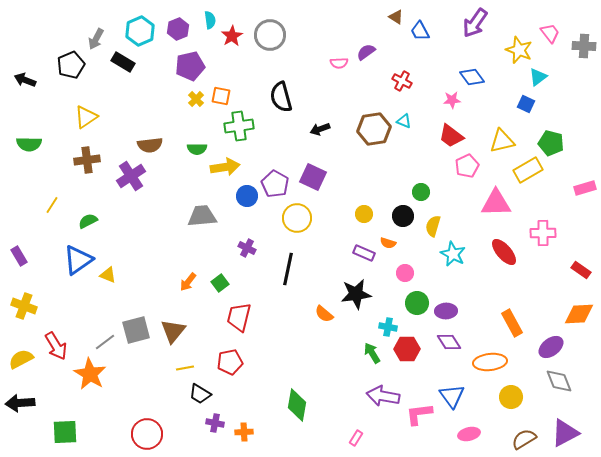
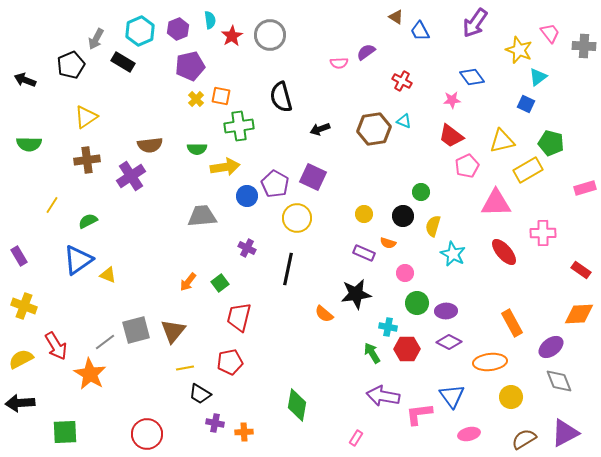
purple diamond at (449, 342): rotated 30 degrees counterclockwise
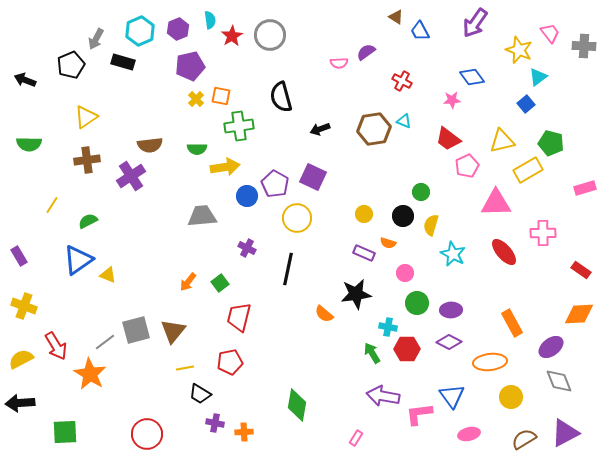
black rectangle at (123, 62): rotated 15 degrees counterclockwise
blue square at (526, 104): rotated 24 degrees clockwise
red trapezoid at (451, 136): moved 3 px left, 3 px down
yellow semicircle at (433, 226): moved 2 px left, 1 px up
purple ellipse at (446, 311): moved 5 px right, 1 px up
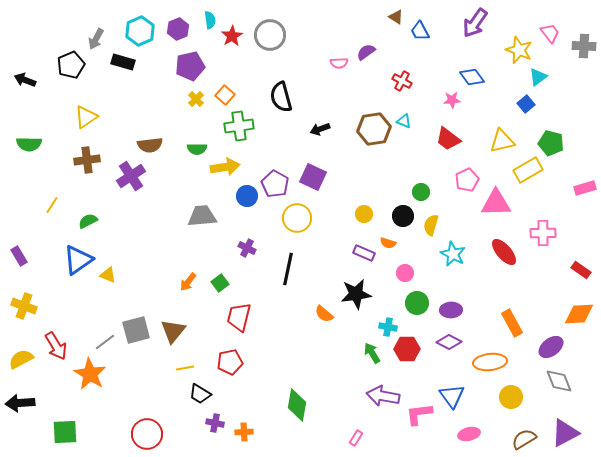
orange square at (221, 96): moved 4 px right, 1 px up; rotated 30 degrees clockwise
pink pentagon at (467, 166): moved 14 px down
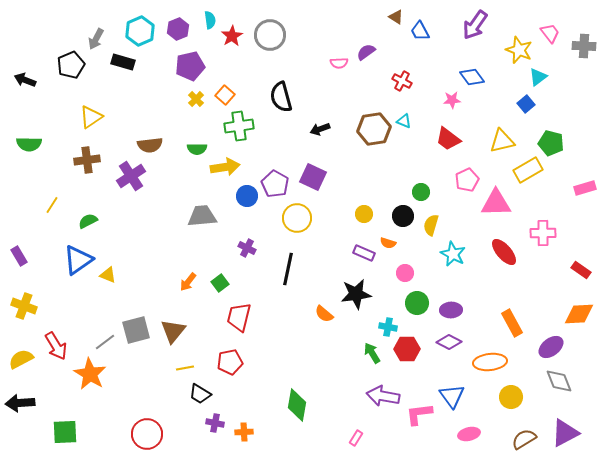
purple arrow at (475, 23): moved 2 px down
yellow triangle at (86, 117): moved 5 px right
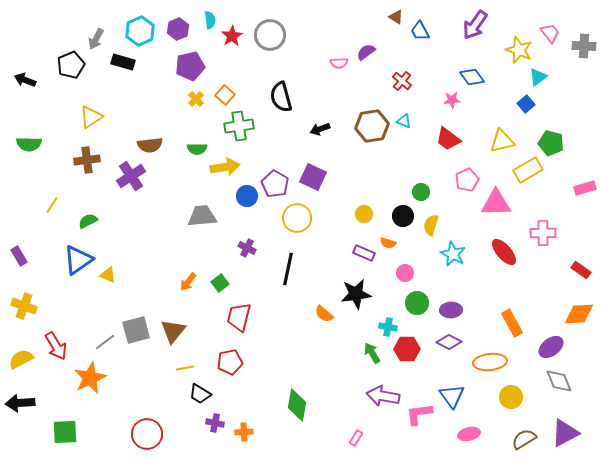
red cross at (402, 81): rotated 12 degrees clockwise
brown hexagon at (374, 129): moved 2 px left, 3 px up
orange star at (90, 374): moved 4 px down; rotated 16 degrees clockwise
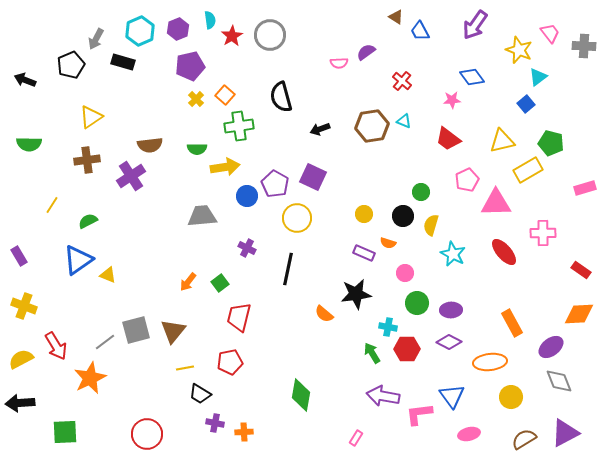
green diamond at (297, 405): moved 4 px right, 10 px up
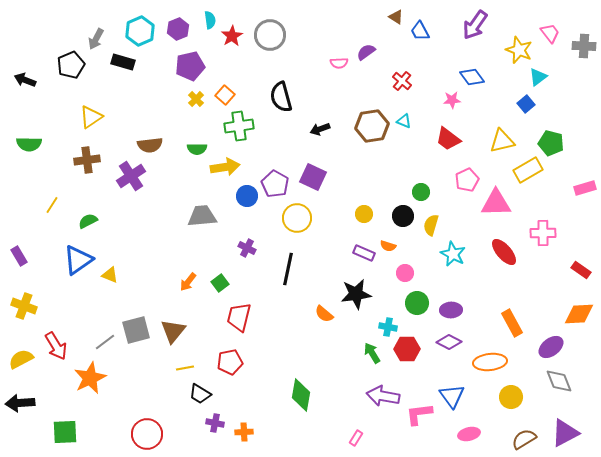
orange semicircle at (388, 243): moved 3 px down
yellow triangle at (108, 275): moved 2 px right
